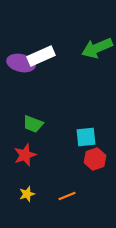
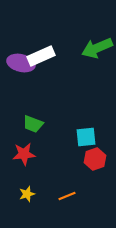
red star: moved 1 px left, 1 px up; rotated 15 degrees clockwise
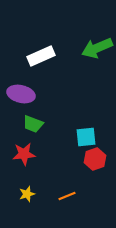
purple ellipse: moved 31 px down
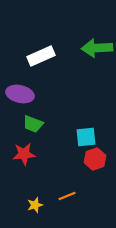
green arrow: rotated 20 degrees clockwise
purple ellipse: moved 1 px left
yellow star: moved 8 px right, 11 px down
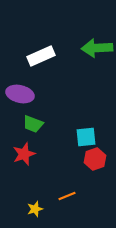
red star: rotated 15 degrees counterclockwise
yellow star: moved 4 px down
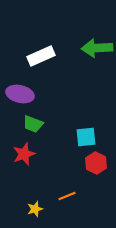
red hexagon: moved 1 px right, 4 px down; rotated 15 degrees counterclockwise
